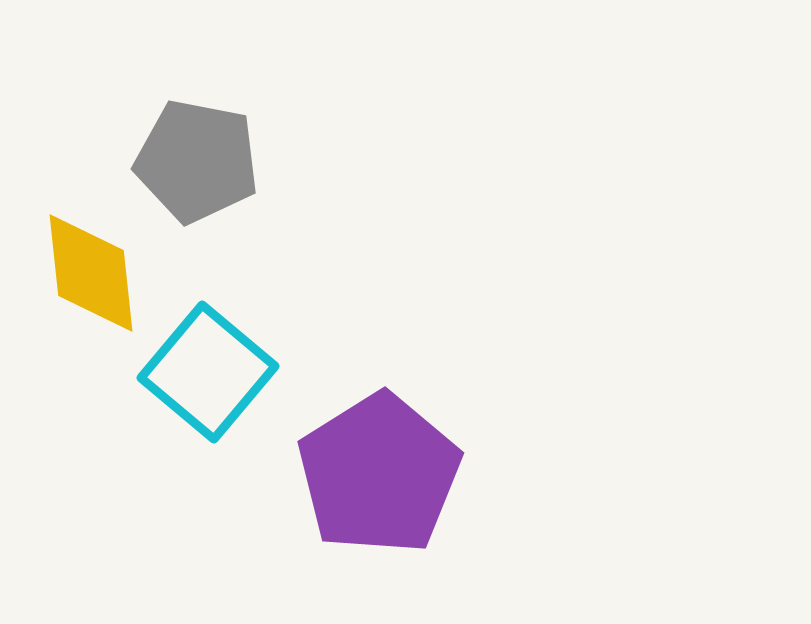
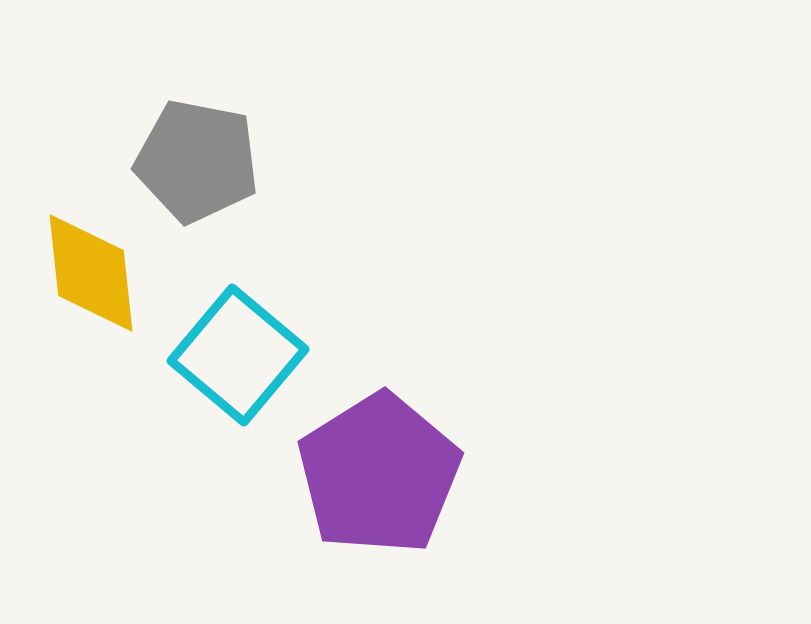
cyan square: moved 30 px right, 17 px up
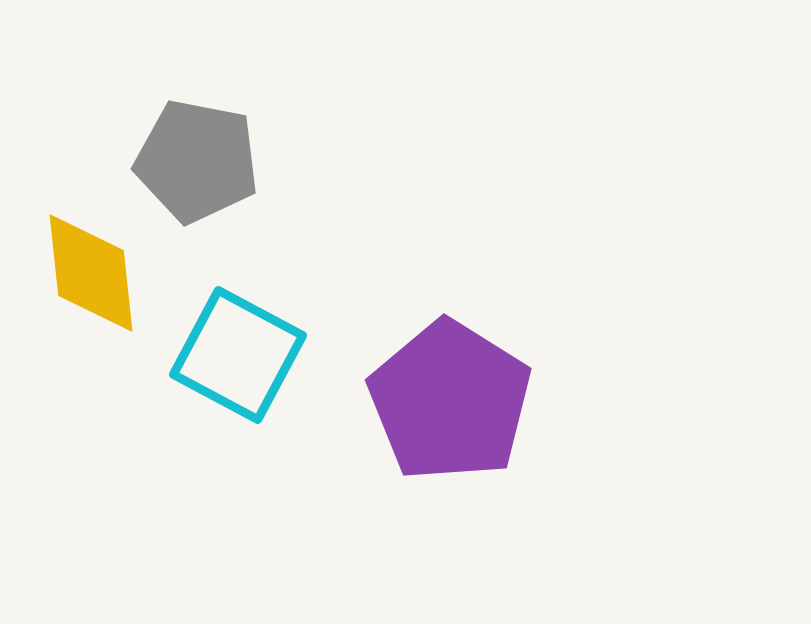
cyan square: rotated 12 degrees counterclockwise
purple pentagon: moved 71 px right, 73 px up; rotated 8 degrees counterclockwise
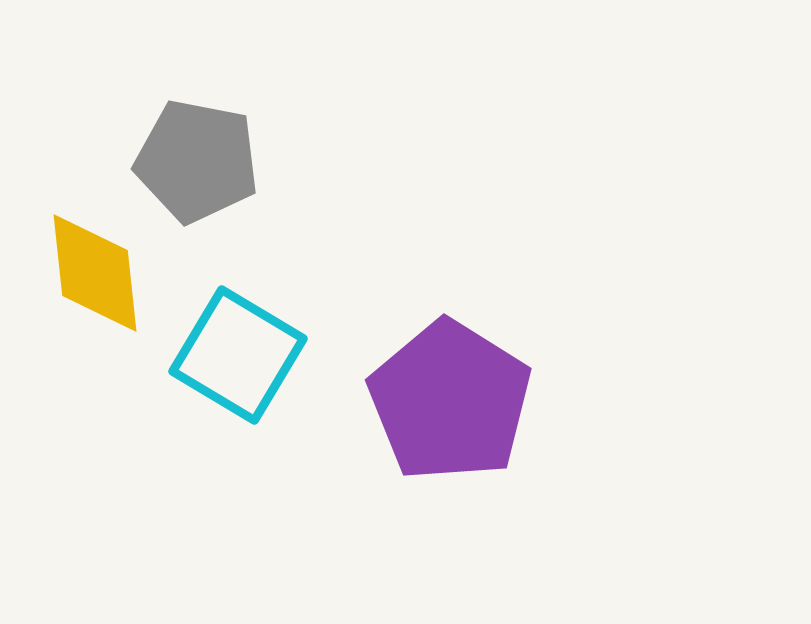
yellow diamond: moved 4 px right
cyan square: rotated 3 degrees clockwise
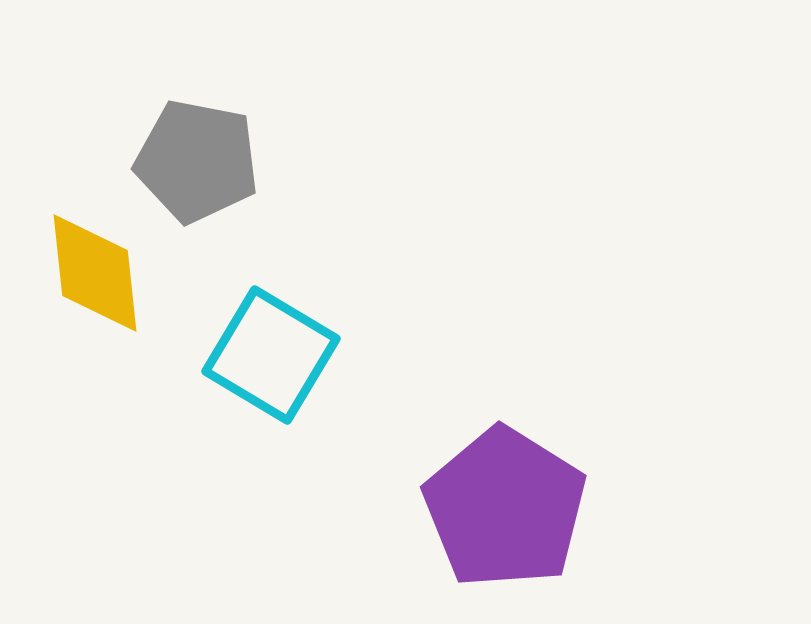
cyan square: moved 33 px right
purple pentagon: moved 55 px right, 107 px down
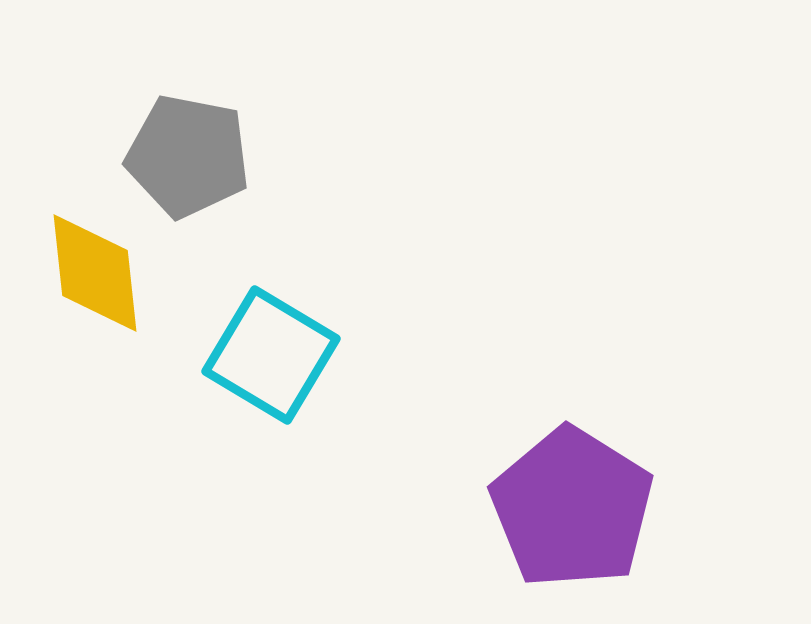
gray pentagon: moved 9 px left, 5 px up
purple pentagon: moved 67 px right
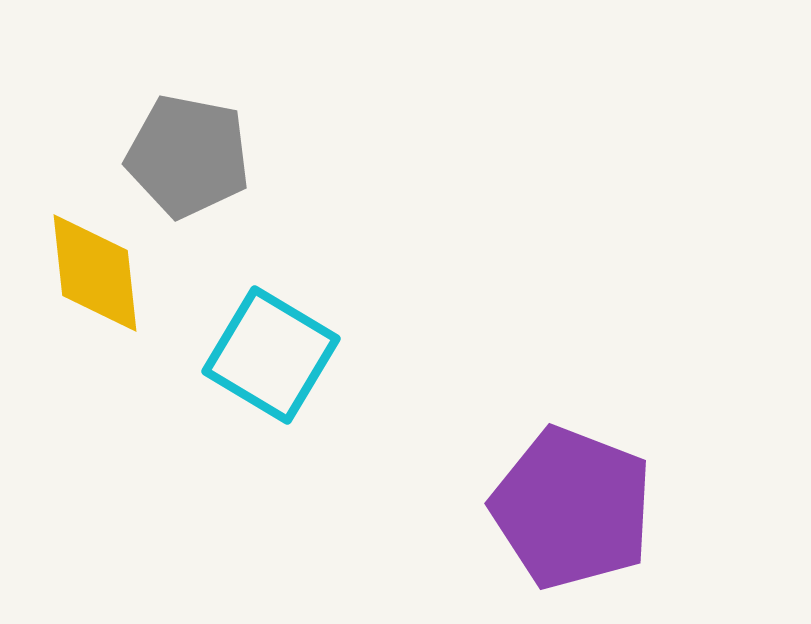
purple pentagon: rotated 11 degrees counterclockwise
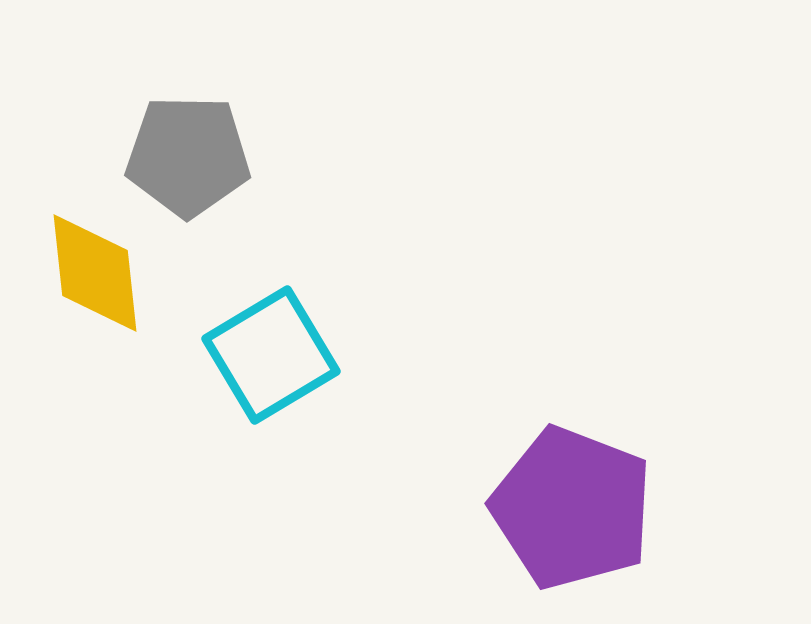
gray pentagon: rotated 10 degrees counterclockwise
cyan square: rotated 28 degrees clockwise
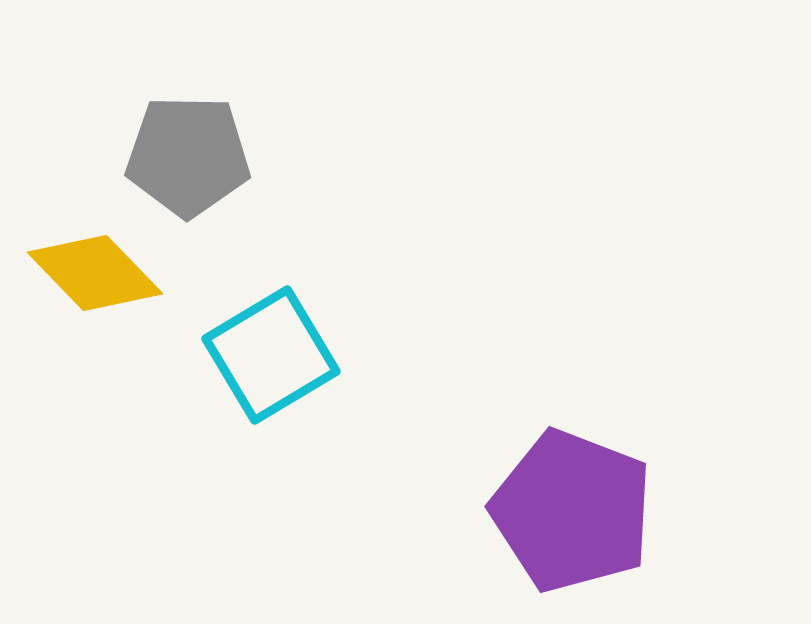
yellow diamond: rotated 38 degrees counterclockwise
purple pentagon: moved 3 px down
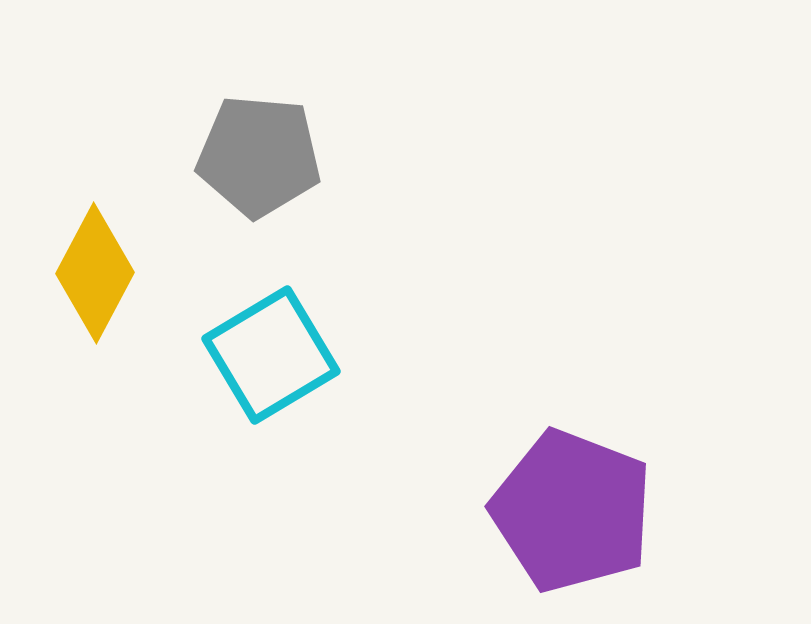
gray pentagon: moved 71 px right; rotated 4 degrees clockwise
yellow diamond: rotated 72 degrees clockwise
